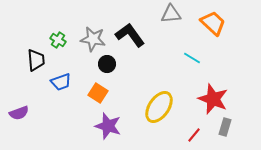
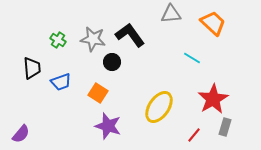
black trapezoid: moved 4 px left, 8 px down
black circle: moved 5 px right, 2 px up
red star: rotated 20 degrees clockwise
purple semicircle: moved 2 px right, 21 px down; rotated 30 degrees counterclockwise
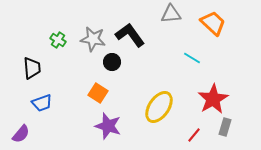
blue trapezoid: moved 19 px left, 21 px down
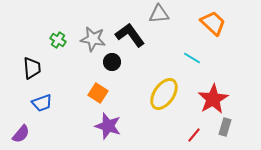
gray triangle: moved 12 px left
yellow ellipse: moved 5 px right, 13 px up
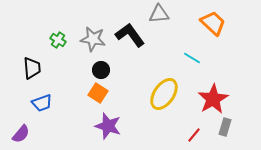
black circle: moved 11 px left, 8 px down
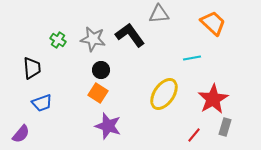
cyan line: rotated 42 degrees counterclockwise
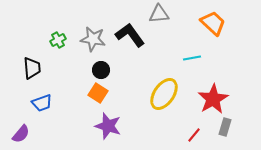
green cross: rotated 28 degrees clockwise
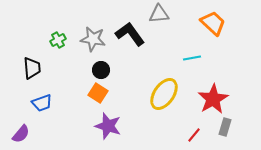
black L-shape: moved 1 px up
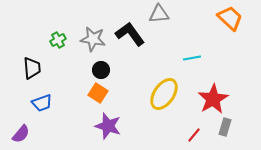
orange trapezoid: moved 17 px right, 5 px up
